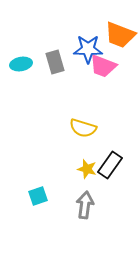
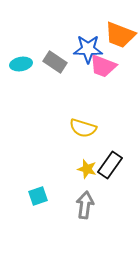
gray rectangle: rotated 40 degrees counterclockwise
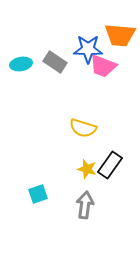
orange trapezoid: rotated 16 degrees counterclockwise
cyan square: moved 2 px up
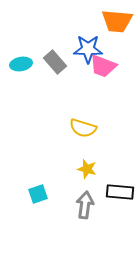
orange trapezoid: moved 3 px left, 14 px up
gray rectangle: rotated 15 degrees clockwise
black rectangle: moved 10 px right, 27 px down; rotated 60 degrees clockwise
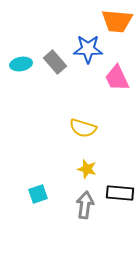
pink trapezoid: moved 14 px right, 12 px down; rotated 44 degrees clockwise
black rectangle: moved 1 px down
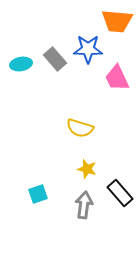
gray rectangle: moved 3 px up
yellow semicircle: moved 3 px left
black rectangle: rotated 44 degrees clockwise
gray arrow: moved 1 px left
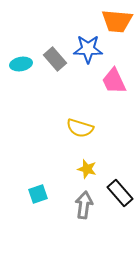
pink trapezoid: moved 3 px left, 3 px down
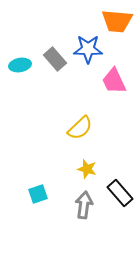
cyan ellipse: moved 1 px left, 1 px down
yellow semicircle: rotated 60 degrees counterclockwise
